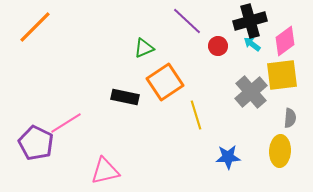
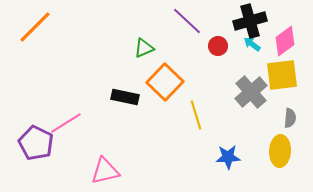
orange square: rotated 12 degrees counterclockwise
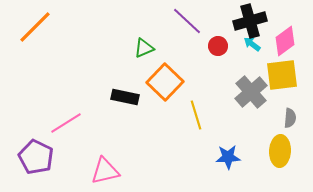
purple pentagon: moved 14 px down
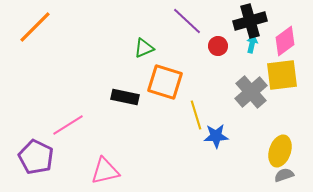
cyan arrow: rotated 66 degrees clockwise
orange square: rotated 27 degrees counterclockwise
gray semicircle: moved 6 px left, 57 px down; rotated 114 degrees counterclockwise
pink line: moved 2 px right, 2 px down
yellow ellipse: rotated 16 degrees clockwise
blue star: moved 12 px left, 21 px up
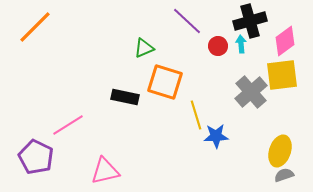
cyan arrow: moved 11 px left; rotated 18 degrees counterclockwise
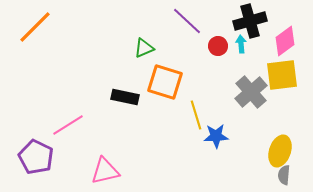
gray semicircle: rotated 66 degrees counterclockwise
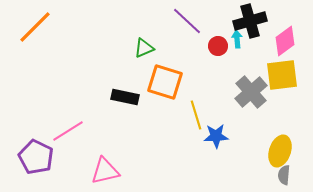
cyan arrow: moved 4 px left, 5 px up
pink line: moved 6 px down
